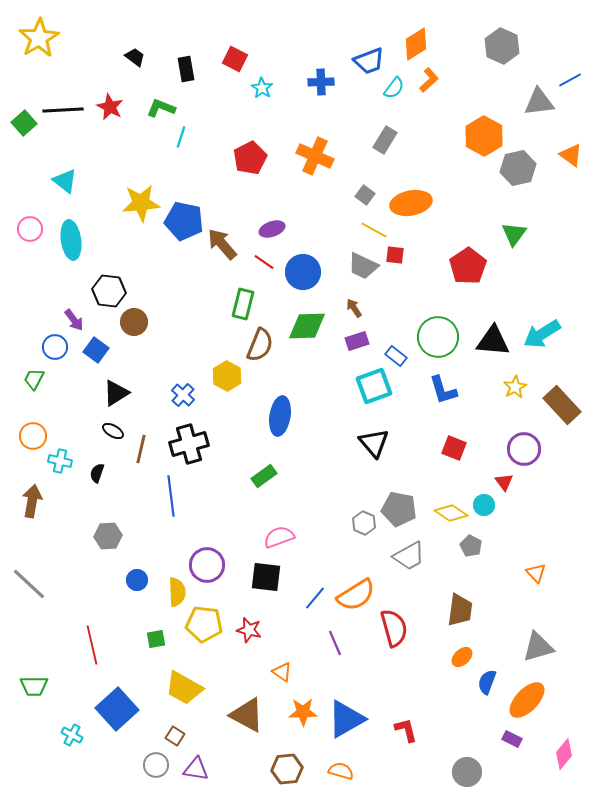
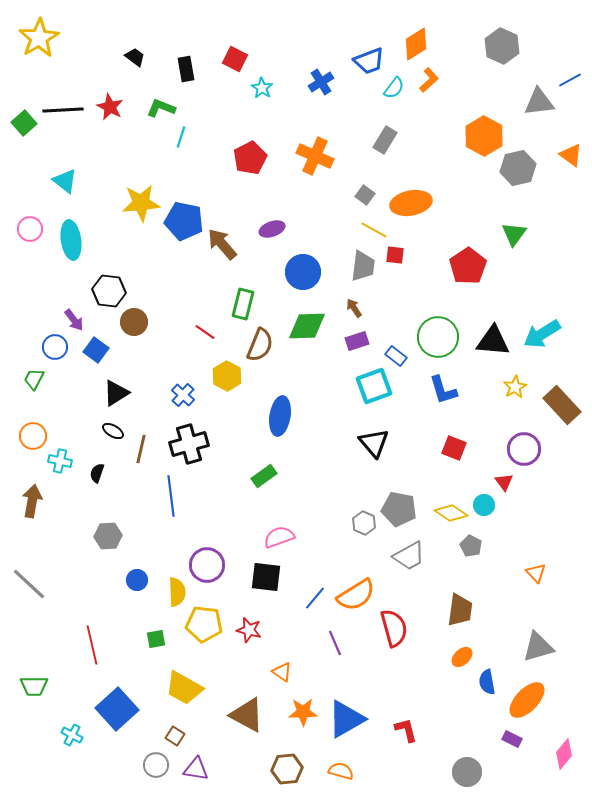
blue cross at (321, 82): rotated 30 degrees counterclockwise
red line at (264, 262): moved 59 px left, 70 px down
gray trapezoid at (363, 266): rotated 108 degrees counterclockwise
blue semicircle at (487, 682): rotated 30 degrees counterclockwise
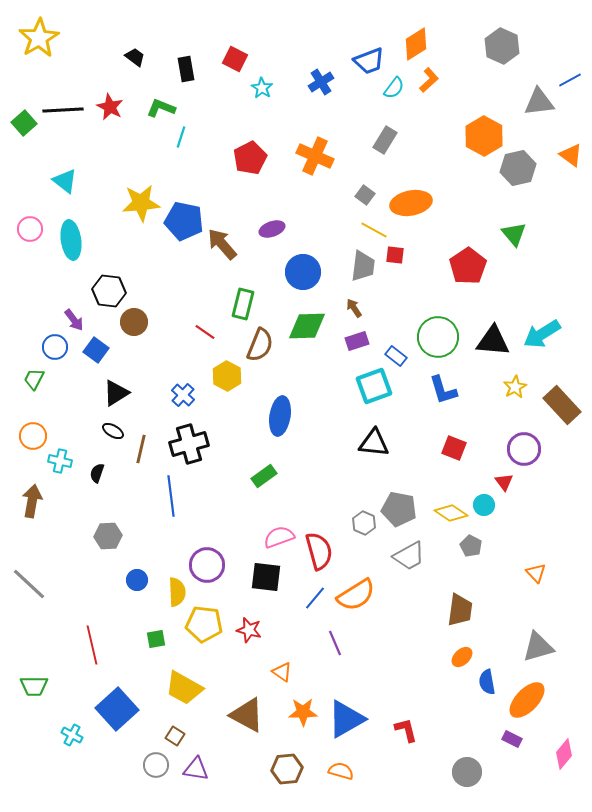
green triangle at (514, 234): rotated 16 degrees counterclockwise
black triangle at (374, 443): rotated 44 degrees counterclockwise
red semicircle at (394, 628): moved 75 px left, 77 px up
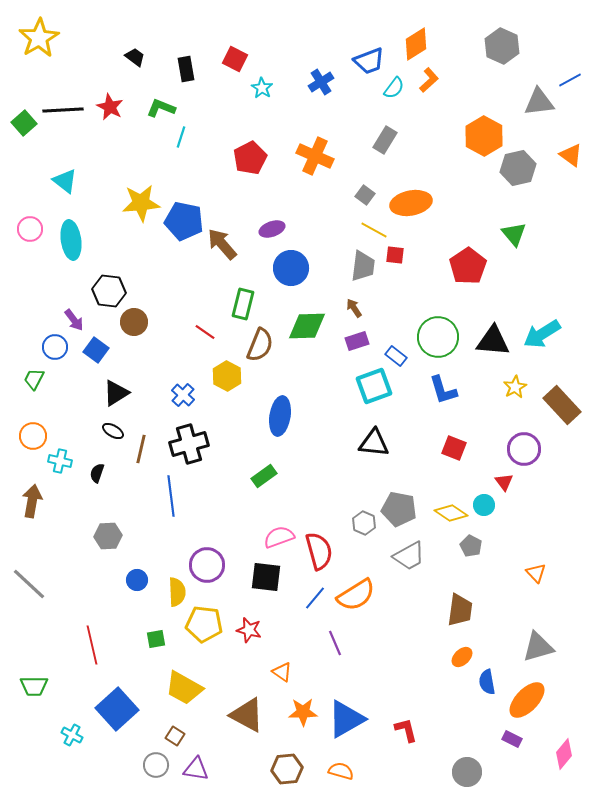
blue circle at (303, 272): moved 12 px left, 4 px up
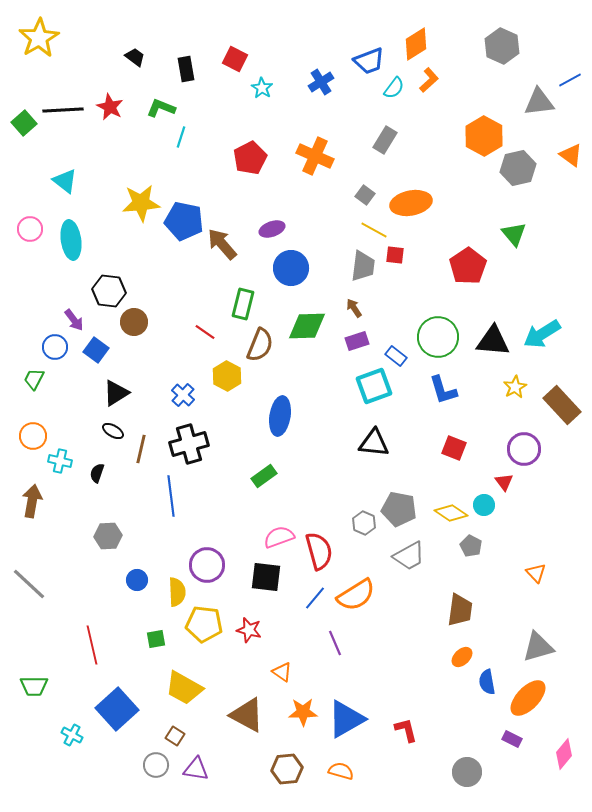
orange ellipse at (527, 700): moved 1 px right, 2 px up
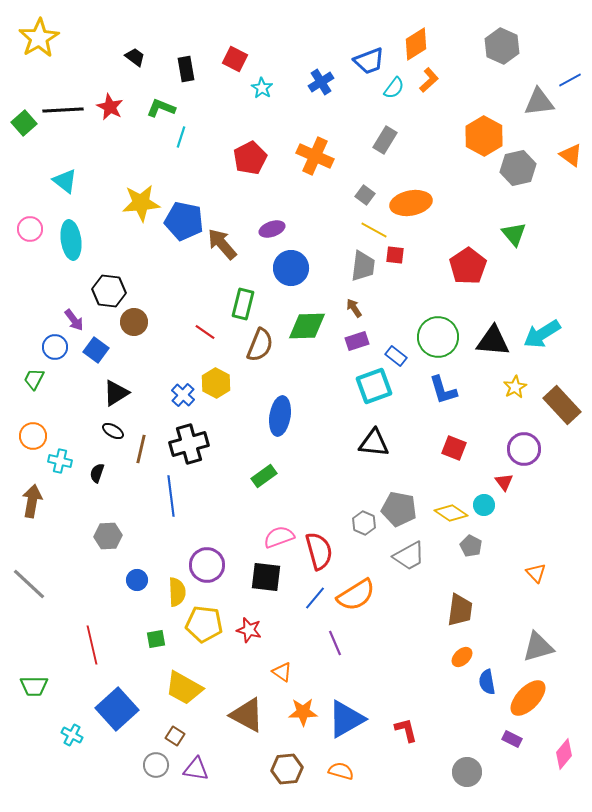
yellow hexagon at (227, 376): moved 11 px left, 7 px down
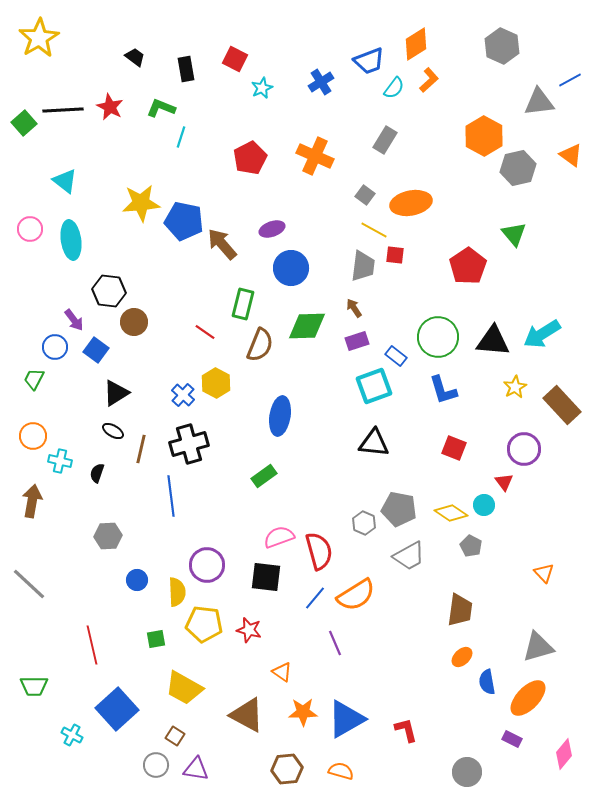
cyan star at (262, 88): rotated 15 degrees clockwise
orange triangle at (536, 573): moved 8 px right
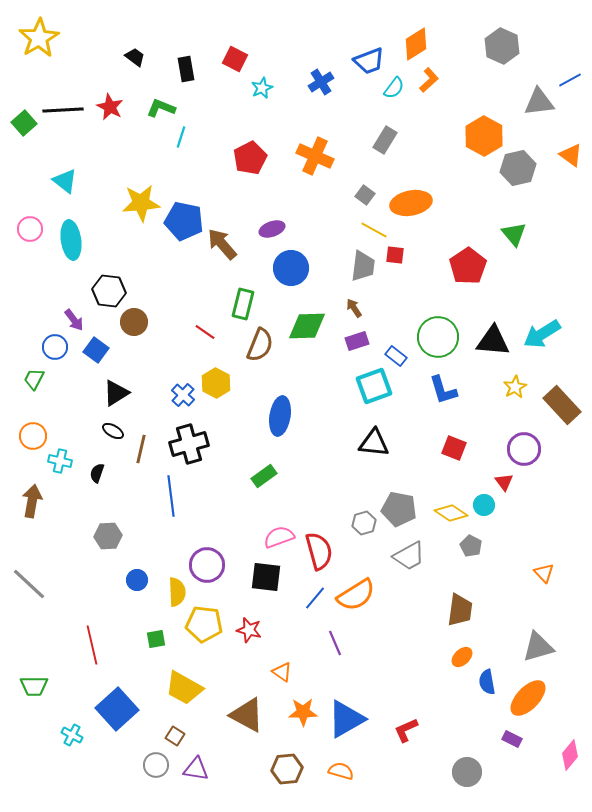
gray hexagon at (364, 523): rotated 20 degrees clockwise
red L-shape at (406, 730): rotated 100 degrees counterclockwise
pink diamond at (564, 754): moved 6 px right, 1 px down
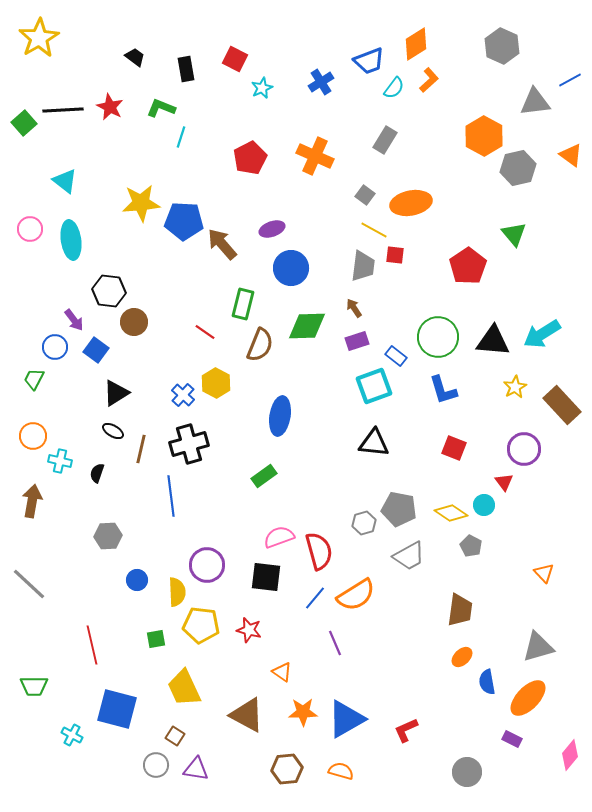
gray triangle at (539, 102): moved 4 px left
blue pentagon at (184, 221): rotated 9 degrees counterclockwise
yellow pentagon at (204, 624): moved 3 px left, 1 px down
yellow trapezoid at (184, 688): rotated 36 degrees clockwise
blue square at (117, 709): rotated 33 degrees counterclockwise
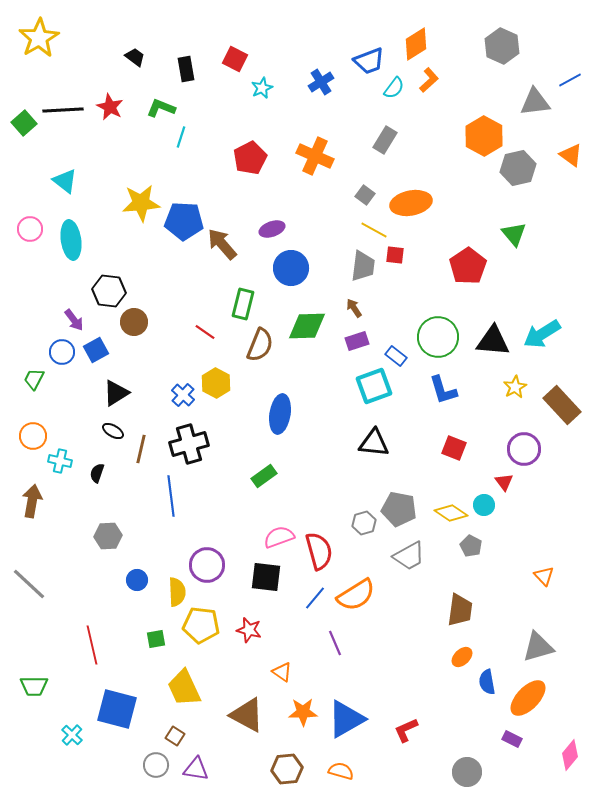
blue circle at (55, 347): moved 7 px right, 5 px down
blue square at (96, 350): rotated 25 degrees clockwise
blue ellipse at (280, 416): moved 2 px up
orange triangle at (544, 573): moved 3 px down
cyan cross at (72, 735): rotated 15 degrees clockwise
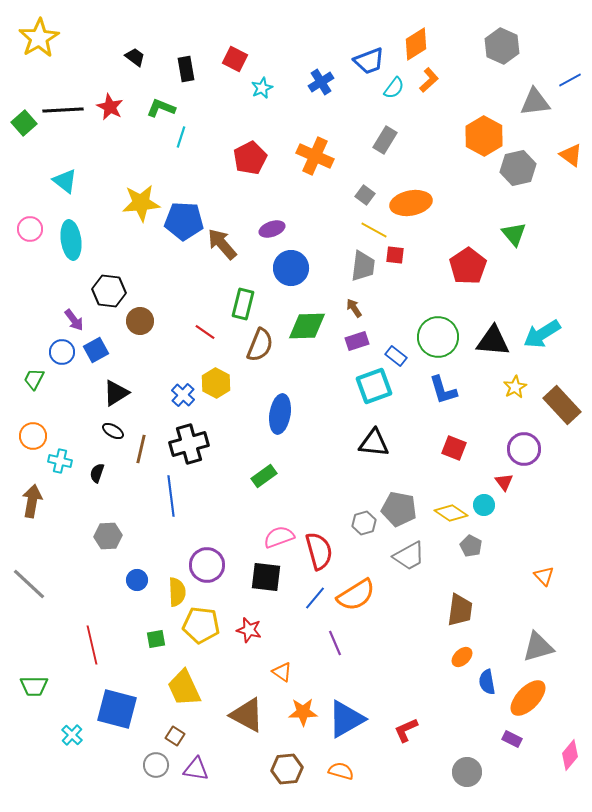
brown circle at (134, 322): moved 6 px right, 1 px up
